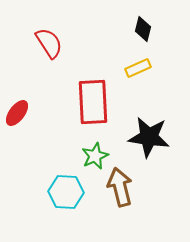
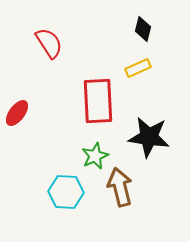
red rectangle: moved 5 px right, 1 px up
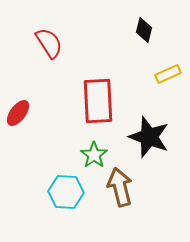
black diamond: moved 1 px right, 1 px down
yellow rectangle: moved 30 px right, 6 px down
red ellipse: moved 1 px right
black star: rotated 12 degrees clockwise
green star: moved 1 px left, 1 px up; rotated 12 degrees counterclockwise
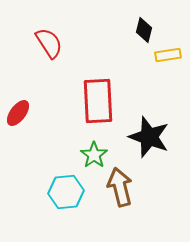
yellow rectangle: moved 19 px up; rotated 15 degrees clockwise
cyan hexagon: rotated 8 degrees counterclockwise
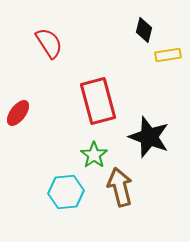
red rectangle: rotated 12 degrees counterclockwise
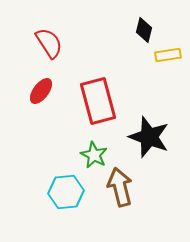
red ellipse: moved 23 px right, 22 px up
green star: rotated 8 degrees counterclockwise
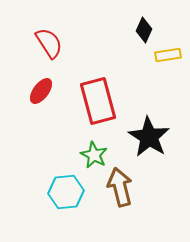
black diamond: rotated 10 degrees clockwise
black star: rotated 12 degrees clockwise
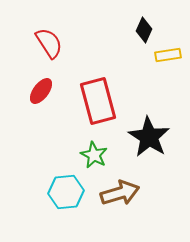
brown arrow: moved 6 px down; rotated 87 degrees clockwise
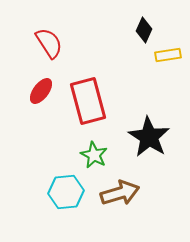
red rectangle: moved 10 px left
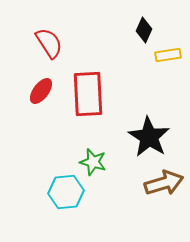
red rectangle: moved 7 px up; rotated 12 degrees clockwise
green star: moved 1 px left, 7 px down; rotated 12 degrees counterclockwise
brown arrow: moved 44 px right, 10 px up
